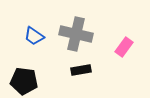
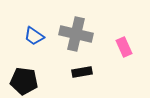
pink rectangle: rotated 60 degrees counterclockwise
black rectangle: moved 1 px right, 2 px down
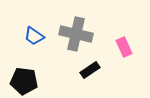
black rectangle: moved 8 px right, 2 px up; rotated 24 degrees counterclockwise
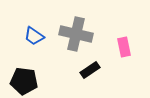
pink rectangle: rotated 12 degrees clockwise
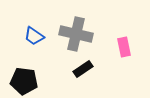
black rectangle: moved 7 px left, 1 px up
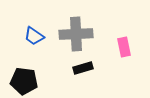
gray cross: rotated 16 degrees counterclockwise
black rectangle: moved 1 px up; rotated 18 degrees clockwise
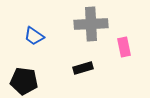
gray cross: moved 15 px right, 10 px up
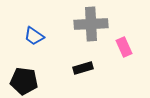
pink rectangle: rotated 12 degrees counterclockwise
